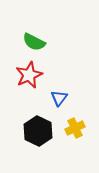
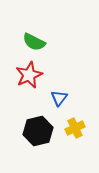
black hexagon: rotated 20 degrees clockwise
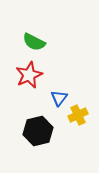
yellow cross: moved 3 px right, 13 px up
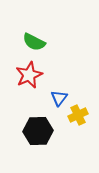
black hexagon: rotated 12 degrees clockwise
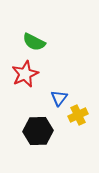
red star: moved 4 px left, 1 px up
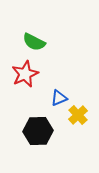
blue triangle: rotated 30 degrees clockwise
yellow cross: rotated 18 degrees counterclockwise
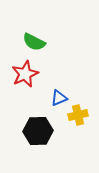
yellow cross: rotated 30 degrees clockwise
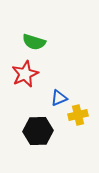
green semicircle: rotated 10 degrees counterclockwise
